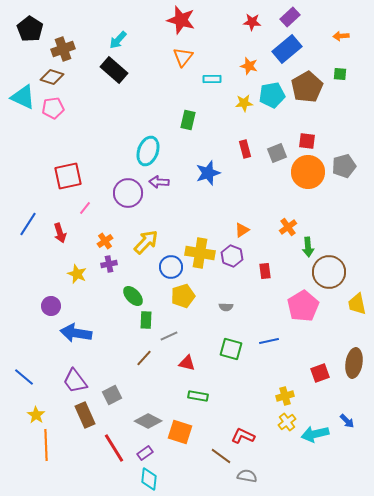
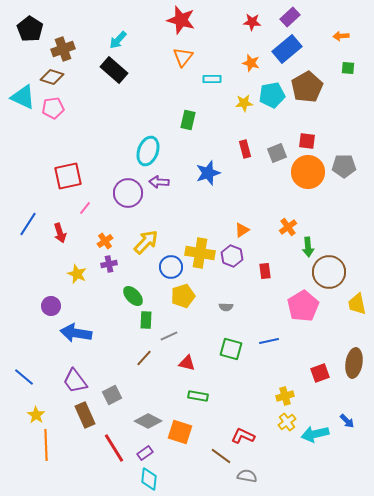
orange star at (249, 66): moved 2 px right, 3 px up
green square at (340, 74): moved 8 px right, 6 px up
gray pentagon at (344, 166): rotated 15 degrees clockwise
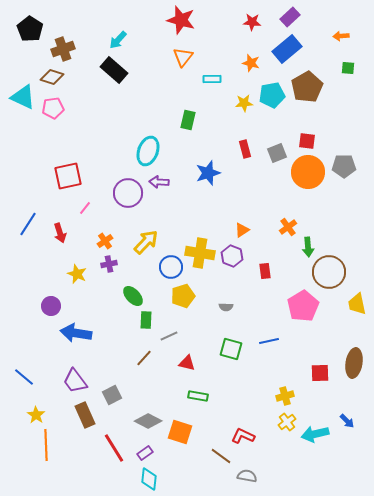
red square at (320, 373): rotated 18 degrees clockwise
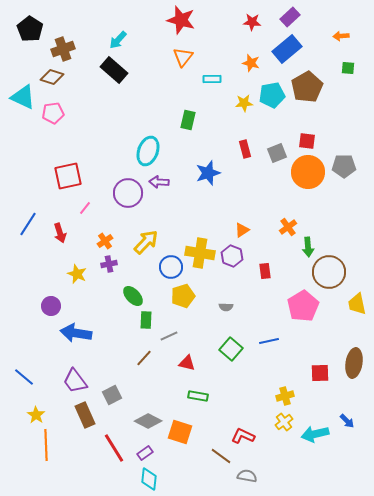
pink pentagon at (53, 108): moved 5 px down
green square at (231, 349): rotated 25 degrees clockwise
yellow cross at (287, 422): moved 3 px left
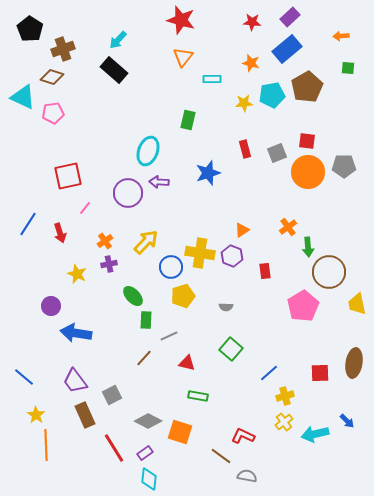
blue line at (269, 341): moved 32 px down; rotated 30 degrees counterclockwise
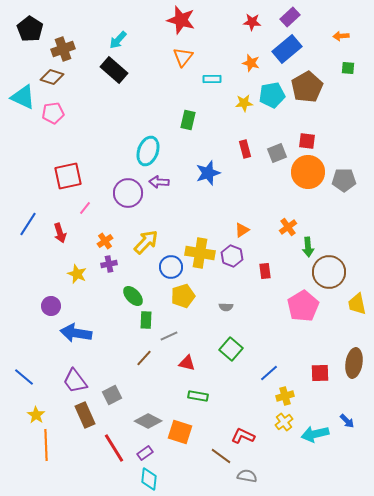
gray pentagon at (344, 166): moved 14 px down
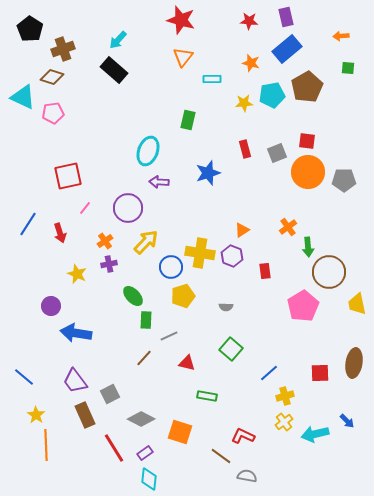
purple rectangle at (290, 17): moved 4 px left; rotated 60 degrees counterclockwise
red star at (252, 22): moved 3 px left, 1 px up
purple circle at (128, 193): moved 15 px down
gray square at (112, 395): moved 2 px left, 1 px up
green rectangle at (198, 396): moved 9 px right
gray diamond at (148, 421): moved 7 px left, 2 px up
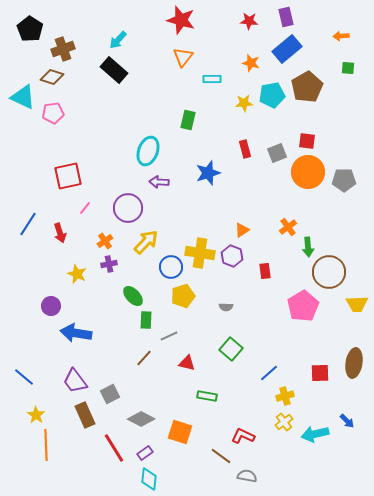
yellow trapezoid at (357, 304): rotated 80 degrees counterclockwise
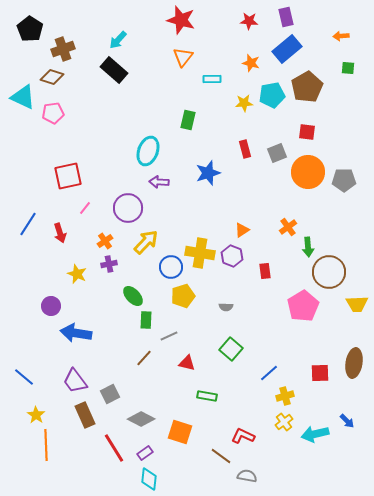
red square at (307, 141): moved 9 px up
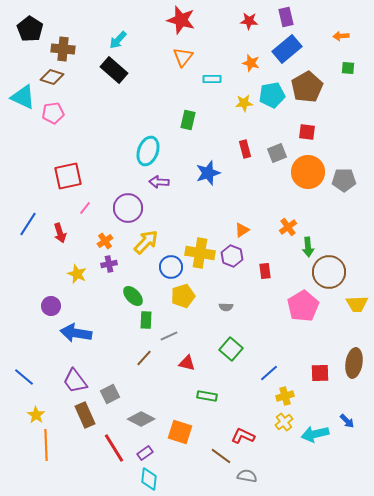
brown cross at (63, 49): rotated 25 degrees clockwise
